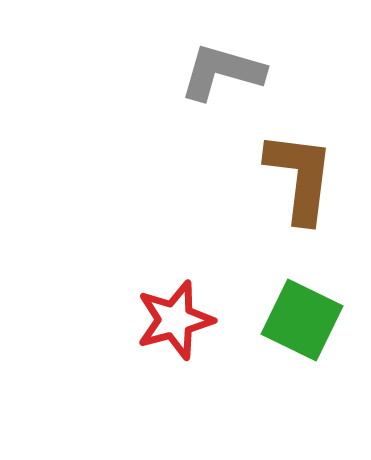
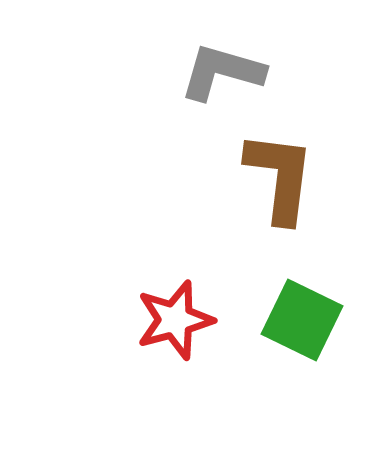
brown L-shape: moved 20 px left
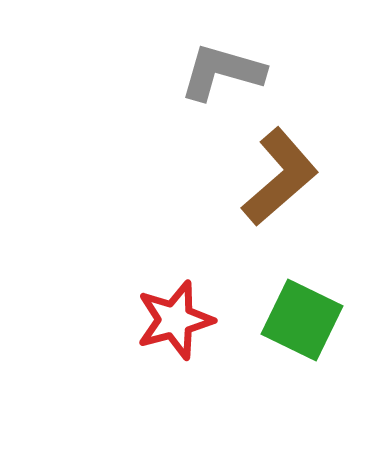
brown L-shape: rotated 42 degrees clockwise
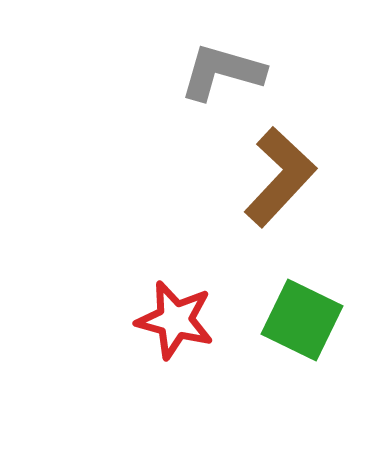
brown L-shape: rotated 6 degrees counterclockwise
red star: rotated 30 degrees clockwise
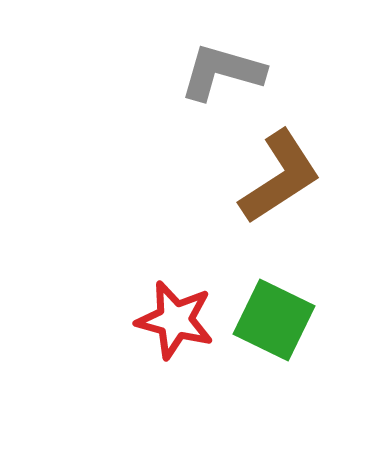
brown L-shape: rotated 14 degrees clockwise
green square: moved 28 px left
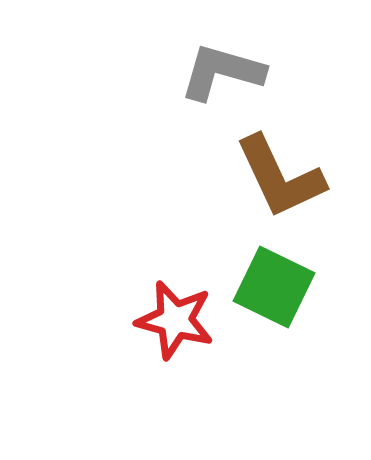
brown L-shape: rotated 98 degrees clockwise
green square: moved 33 px up
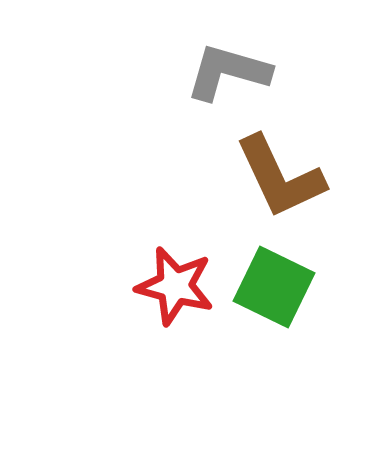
gray L-shape: moved 6 px right
red star: moved 34 px up
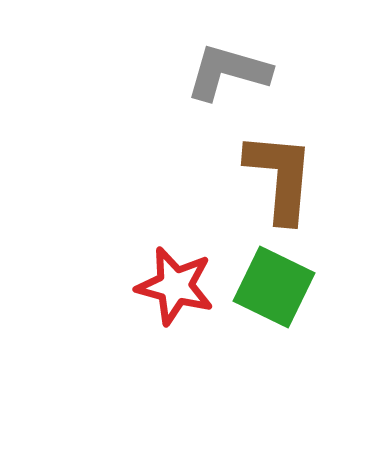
brown L-shape: rotated 150 degrees counterclockwise
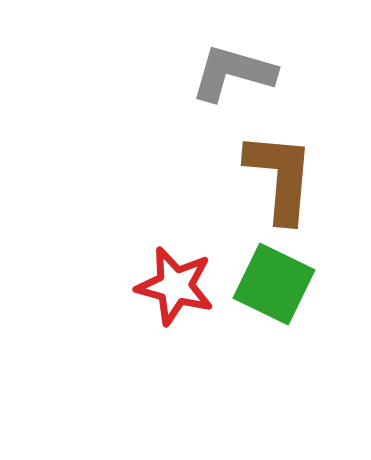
gray L-shape: moved 5 px right, 1 px down
green square: moved 3 px up
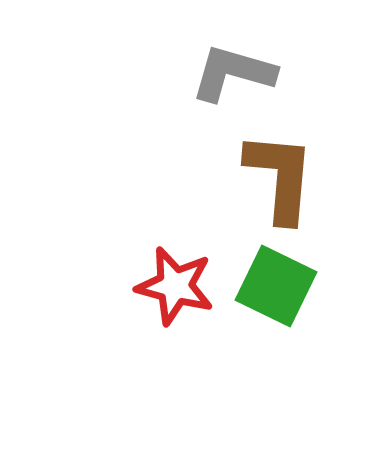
green square: moved 2 px right, 2 px down
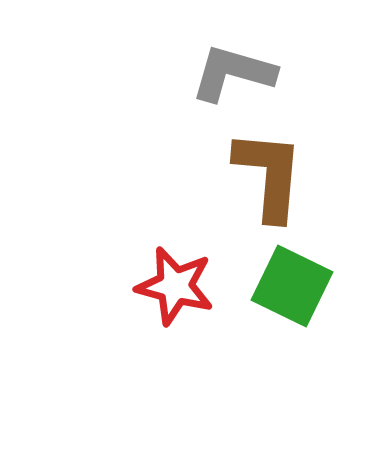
brown L-shape: moved 11 px left, 2 px up
green square: moved 16 px right
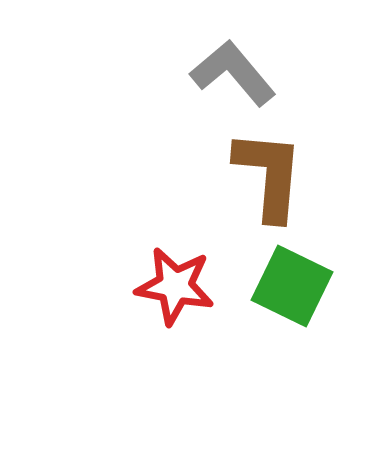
gray L-shape: rotated 34 degrees clockwise
red star: rotated 4 degrees counterclockwise
